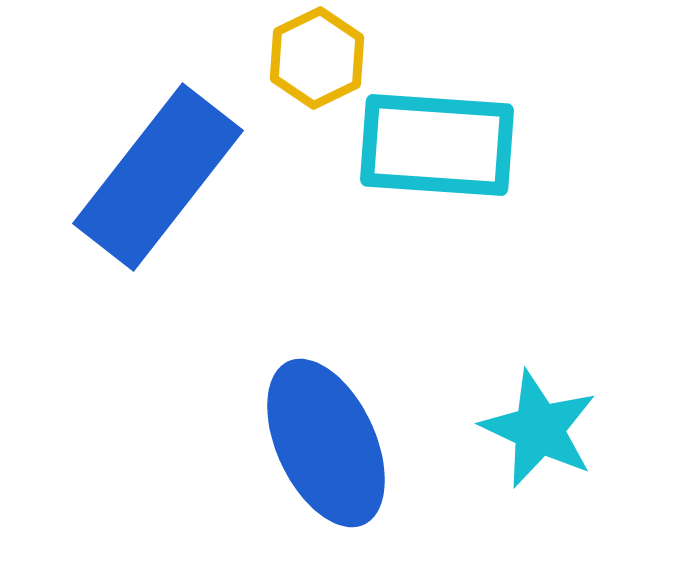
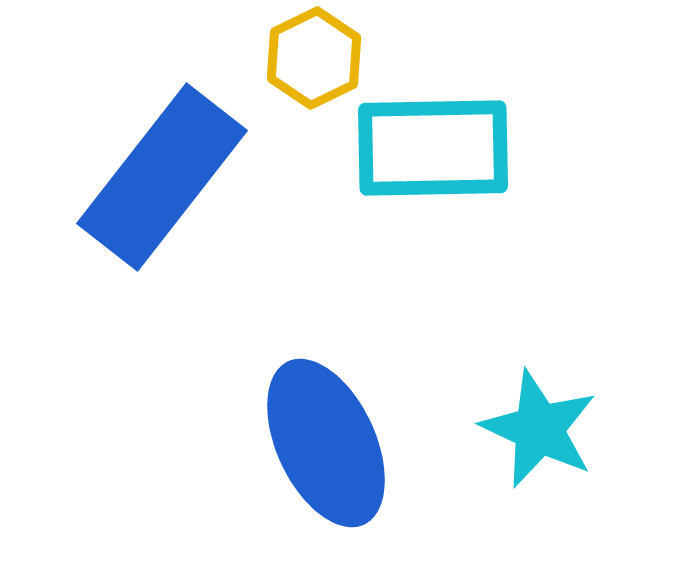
yellow hexagon: moved 3 px left
cyan rectangle: moved 4 px left, 3 px down; rotated 5 degrees counterclockwise
blue rectangle: moved 4 px right
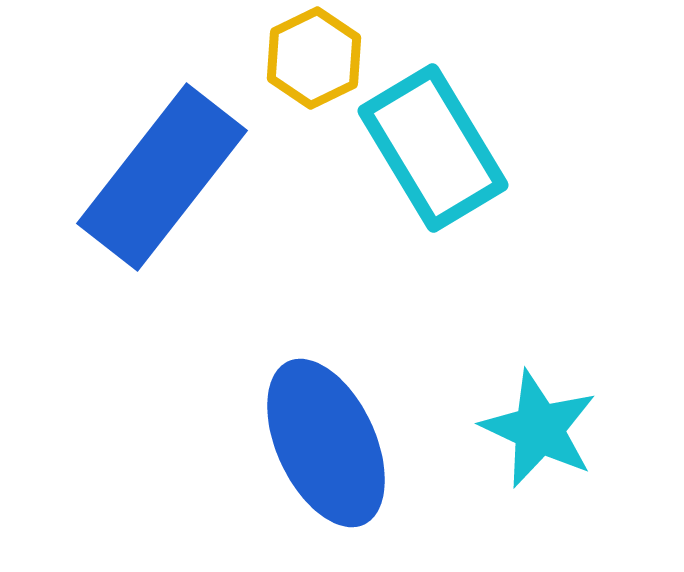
cyan rectangle: rotated 60 degrees clockwise
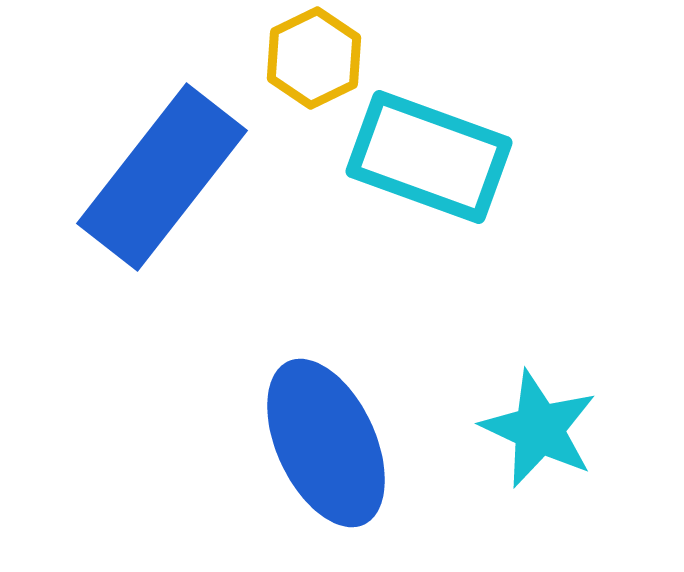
cyan rectangle: moved 4 px left, 9 px down; rotated 39 degrees counterclockwise
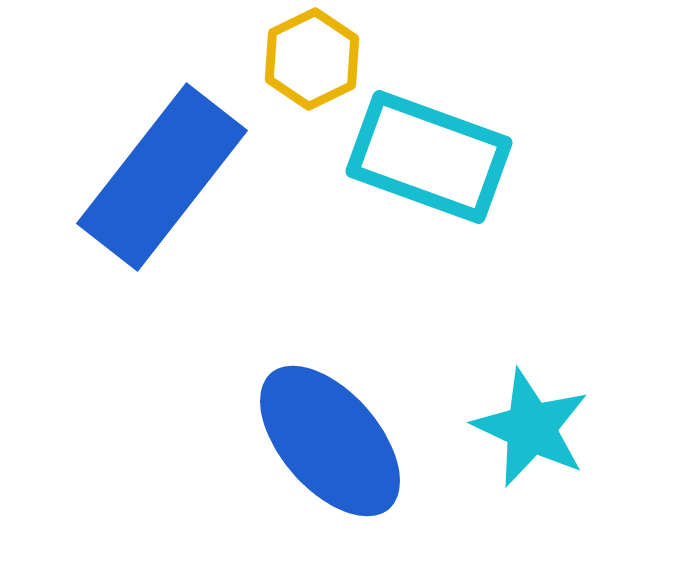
yellow hexagon: moved 2 px left, 1 px down
cyan star: moved 8 px left, 1 px up
blue ellipse: moved 4 px right, 2 px up; rotated 16 degrees counterclockwise
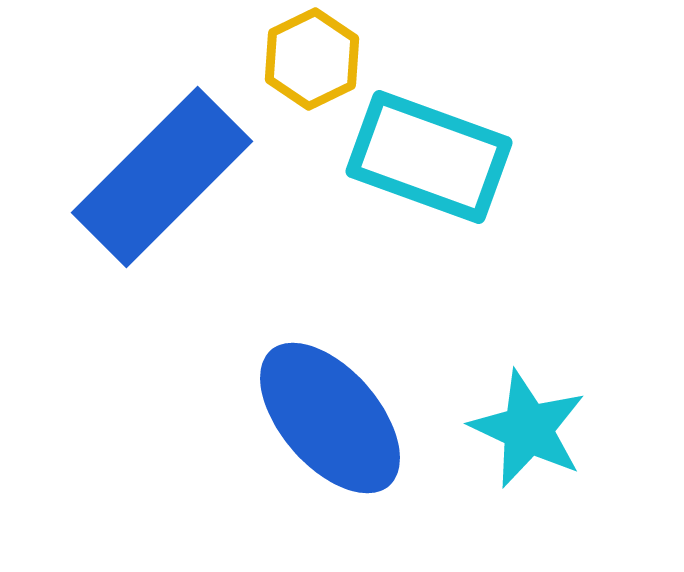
blue rectangle: rotated 7 degrees clockwise
cyan star: moved 3 px left, 1 px down
blue ellipse: moved 23 px up
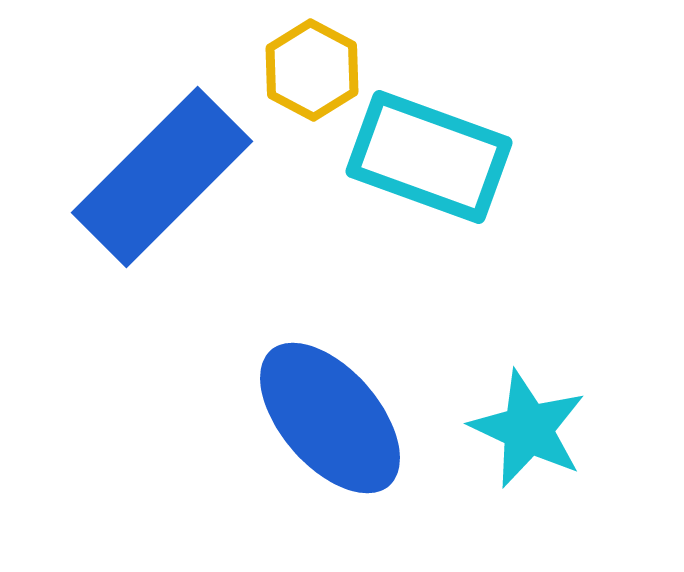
yellow hexagon: moved 11 px down; rotated 6 degrees counterclockwise
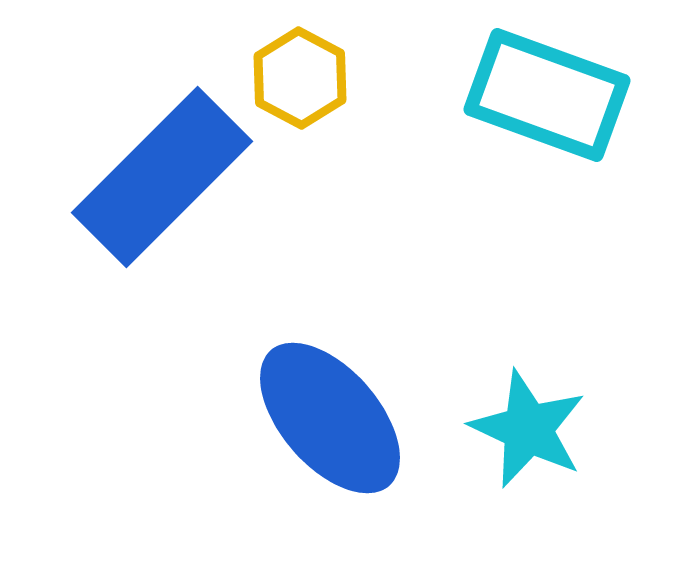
yellow hexagon: moved 12 px left, 8 px down
cyan rectangle: moved 118 px right, 62 px up
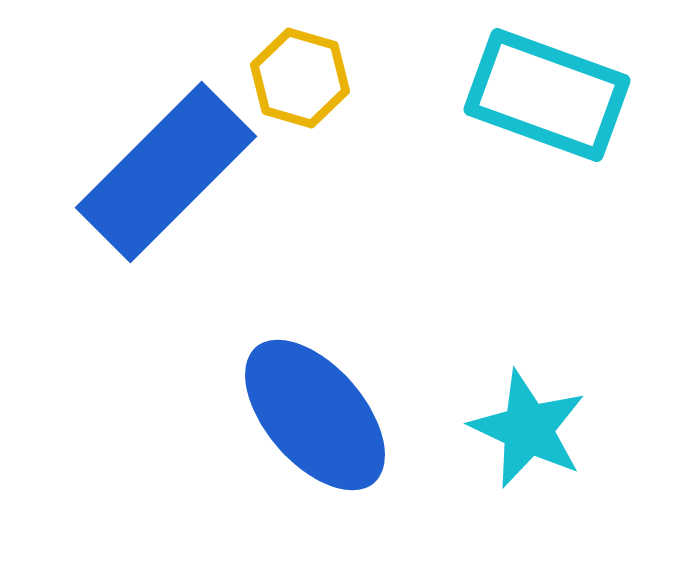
yellow hexagon: rotated 12 degrees counterclockwise
blue rectangle: moved 4 px right, 5 px up
blue ellipse: moved 15 px left, 3 px up
